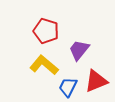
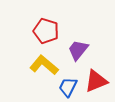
purple trapezoid: moved 1 px left
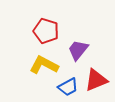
yellow L-shape: rotated 12 degrees counterclockwise
red triangle: moved 1 px up
blue trapezoid: rotated 145 degrees counterclockwise
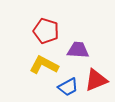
purple trapezoid: rotated 55 degrees clockwise
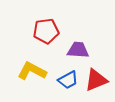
red pentagon: rotated 25 degrees counterclockwise
yellow L-shape: moved 12 px left, 6 px down
blue trapezoid: moved 7 px up
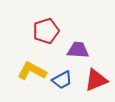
red pentagon: rotated 10 degrees counterclockwise
blue trapezoid: moved 6 px left
